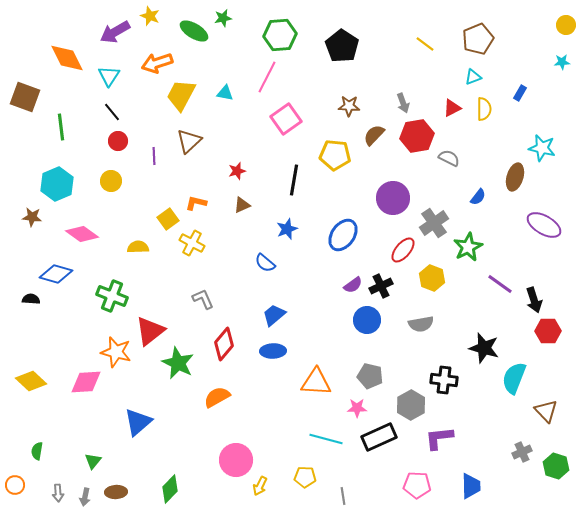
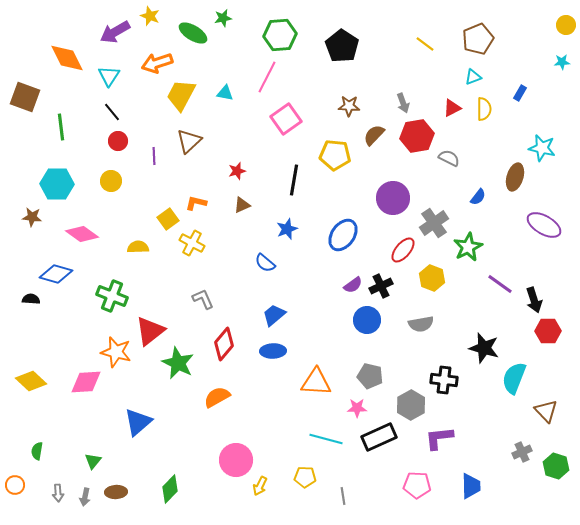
green ellipse at (194, 31): moved 1 px left, 2 px down
cyan hexagon at (57, 184): rotated 24 degrees clockwise
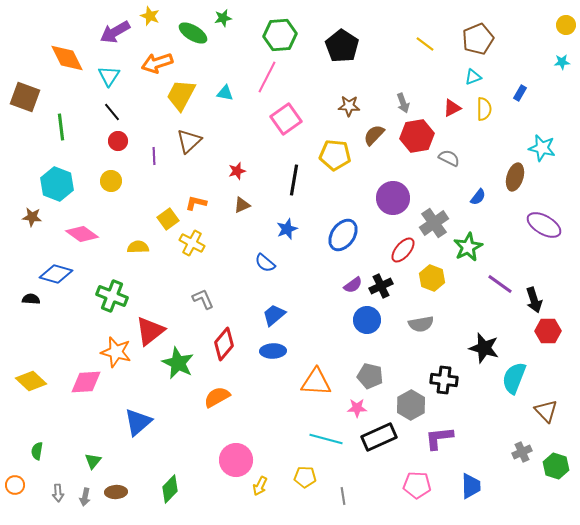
cyan hexagon at (57, 184): rotated 20 degrees clockwise
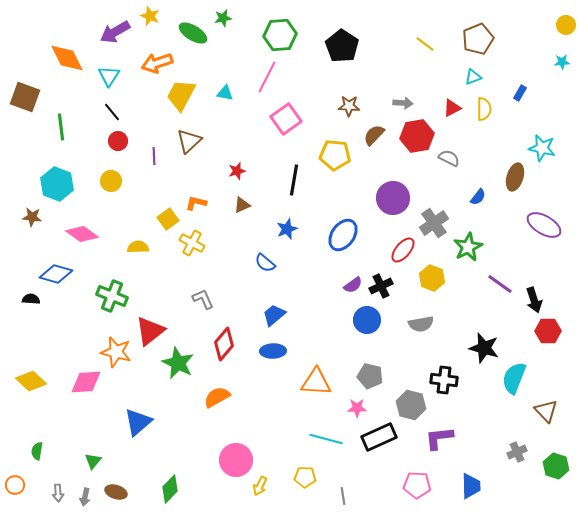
gray arrow at (403, 103): rotated 66 degrees counterclockwise
gray hexagon at (411, 405): rotated 16 degrees counterclockwise
gray cross at (522, 452): moved 5 px left
brown ellipse at (116, 492): rotated 20 degrees clockwise
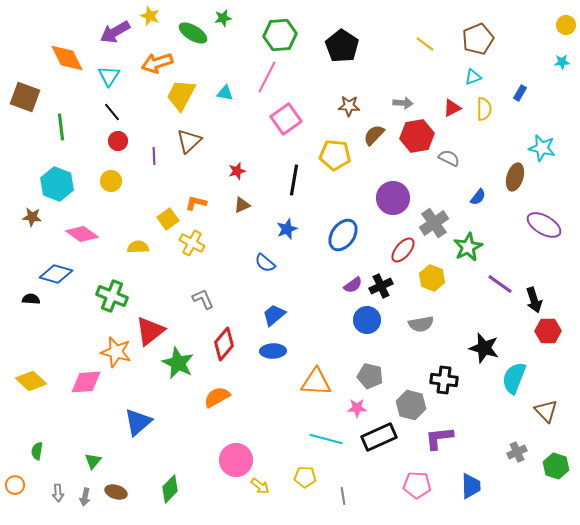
yellow arrow at (260, 486): rotated 78 degrees counterclockwise
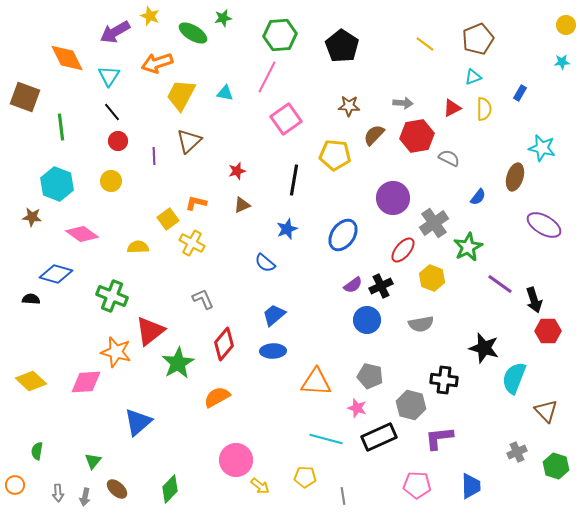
green star at (178, 363): rotated 16 degrees clockwise
pink star at (357, 408): rotated 18 degrees clockwise
brown ellipse at (116, 492): moved 1 px right, 3 px up; rotated 25 degrees clockwise
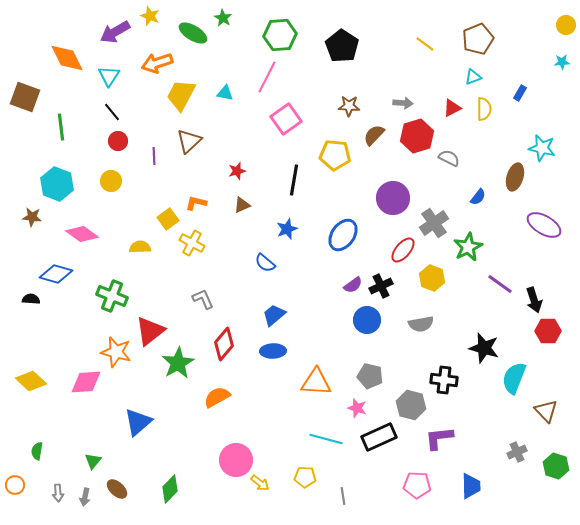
green star at (223, 18): rotated 30 degrees counterclockwise
red hexagon at (417, 136): rotated 8 degrees counterclockwise
yellow semicircle at (138, 247): moved 2 px right
yellow arrow at (260, 486): moved 3 px up
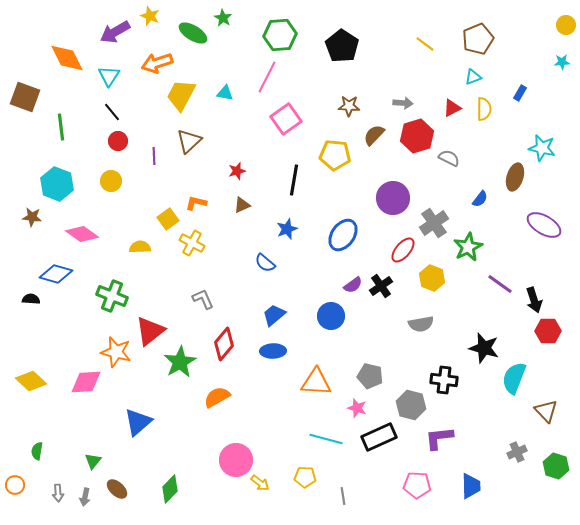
blue semicircle at (478, 197): moved 2 px right, 2 px down
black cross at (381, 286): rotated 10 degrees counterclockwise
blue circle at (367, 320): moved 36 px left, 4 px up
green star at (178, 363): moved 2 px right, 1 px up
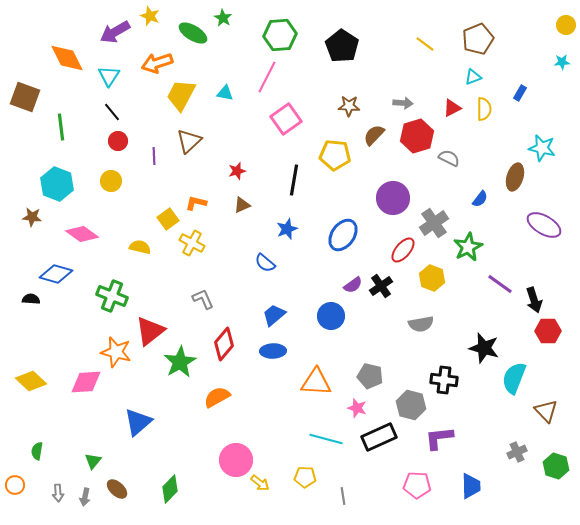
yellow semicircle at (140, 247): rotated 15 degrees clockwise
